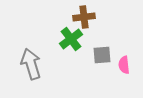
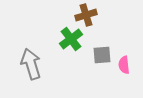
brown cross: moved 2 px right, 2 px up; rotated 10 degrees counterclockwise
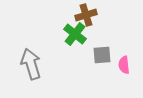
green cross: moved 4 px right, 5 px up; rotated 15 degrees counterclockwise
